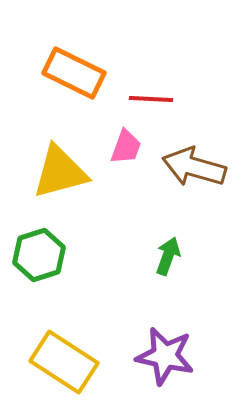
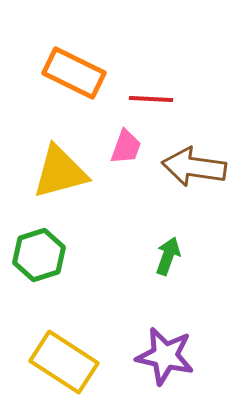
brown arrow: rotated 8 degrees counterclockwise
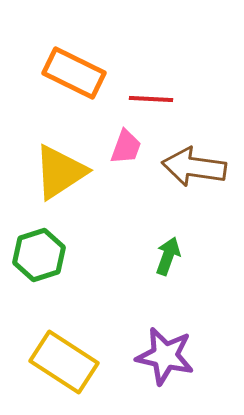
yellow triangle: rotated 18 degrees counterclockwise
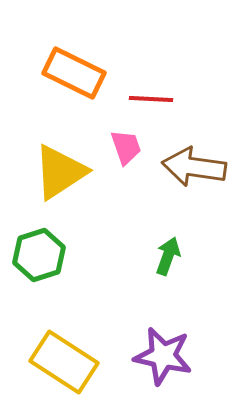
pink trapezoid: rotated 39 degrees counterclockwise
purple star: moved 2 px left
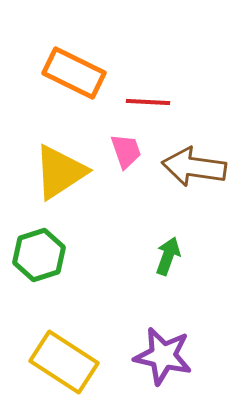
red line: moved 3 px left, 3 px down
pink trapezoid: moved 4 px down
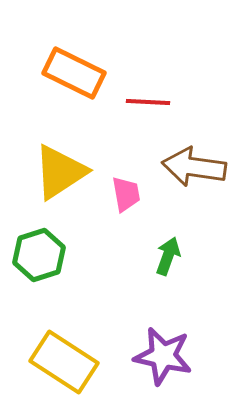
pink trapezoid: moved 43 px down; rotated 9 degrees clockwise
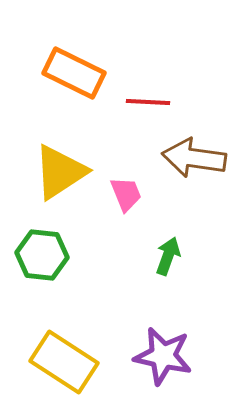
brown arrow: moved 9 px up
pink trapezoid: rotated 12 degrees counterclockwise
green hexagon: moved 3 px right; rotated 24 degrees clockwise
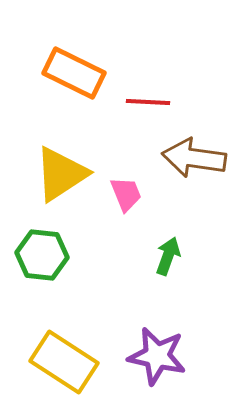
yellow triangle: moved 1 px right, 2 px down
purple star: moved 6 px left
